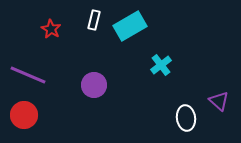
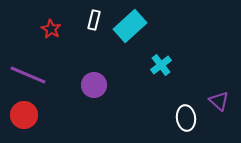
cyan rectangle: rotated 12 degrees counterclockwise
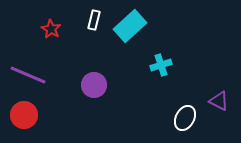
cyan cross: rotated 20 degrees clockwise
purple triangle: rotated 15 degrees counterclockwise
white ellipse: moved 1 px left; rotated 35 degrees clockwise
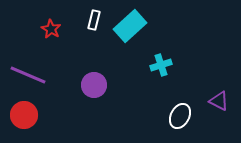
white ellipse: moved 5 px left, 2 px up
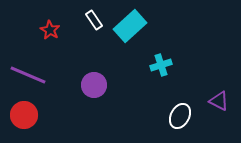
white rectangle: rotated 48 degrees counterclockwise
red star: moved 1 px left, 1 px down
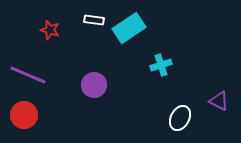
white rectangle: rotated 48 degrees counterclockwise
cyan rectangle: moved 1 px left, 2 px down; rotated 8 degrees clockwise
red star: rotated 12 degrees counterclockwise
white ellipse: moved 2 px down
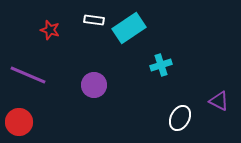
red circle: moved 5 px left, 7 px down
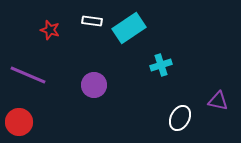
white rectangle: moved 2 px left, 1 px down
purple triangle: moved 1 px left; rotated 15 degrees counterclockwise
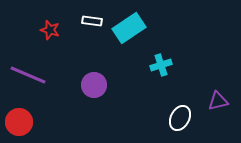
purple triangle: rotated 25 degrees counterclockwise
